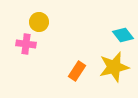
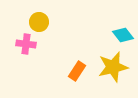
yellow star: moved 1 px left
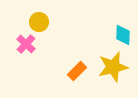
cyan diamond: rotated 40 degrees clockwise
pink cross: rotated 36 degrees clockwise
orange rectangle: rotated 12 degrees clockwise
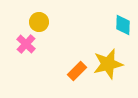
cyan diamond: moved 10 px up
yellow star: moved 5 px left, 3 px up
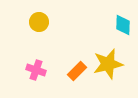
pink cross: moved 10 px right, 26 px down; rotated 24 degrees counterclockwise
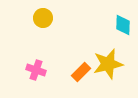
yellow circle: moved 4 px right, 4 px up
orange rectangle: moved 4 px right, 1 px down
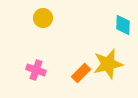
orange rectangle: moved 1 px down
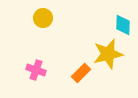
yellow star: moved 10 px up
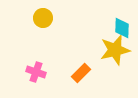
cyan diamond: moved 1 px left, 3 px down
yellow star: moved 7 px right, 4 px up
pink cross: moved 2 px down
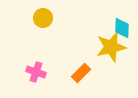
yellow star: moved 4 px left, 3 px up
